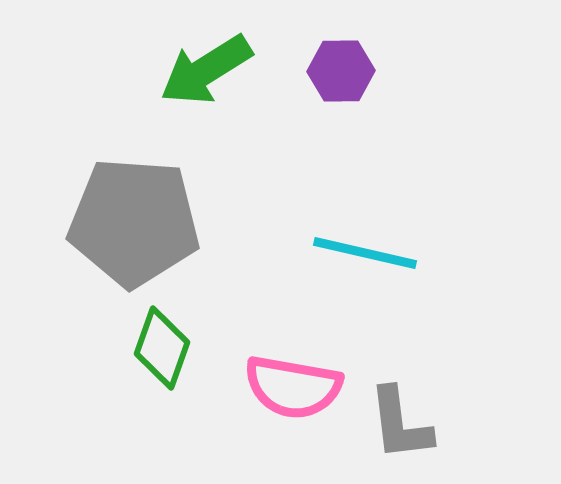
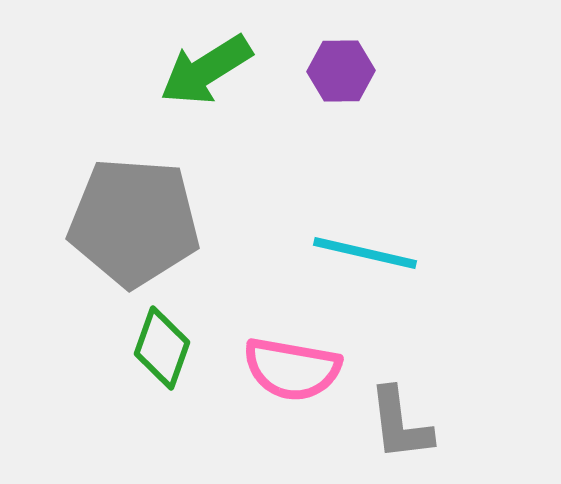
pink semicircle: moved 1 px left, 18 px up
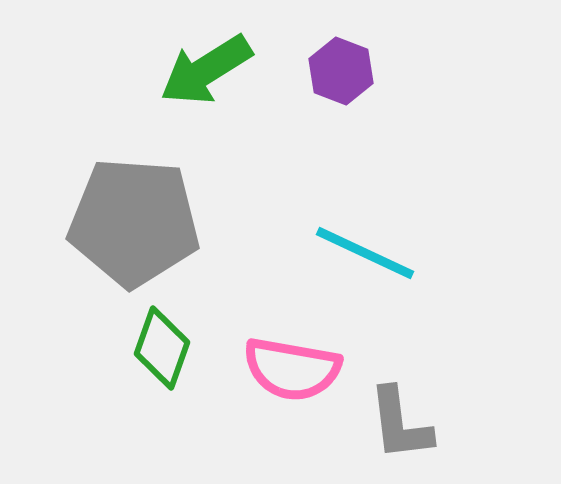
purple hexagon: rotated 22 degrees clockwise
cyan line: rotated 12 degrees clockwise
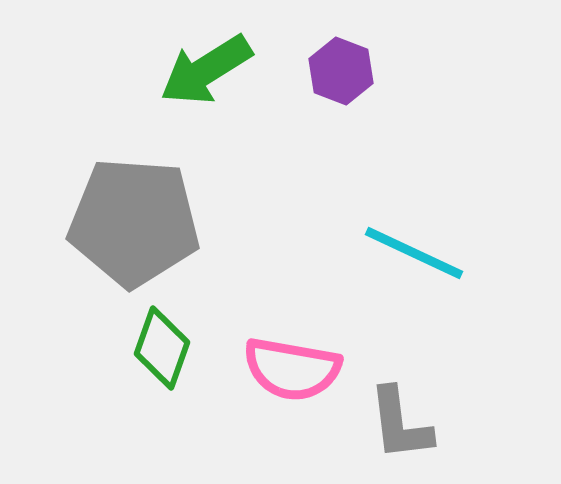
cyan line: moved 49 px right
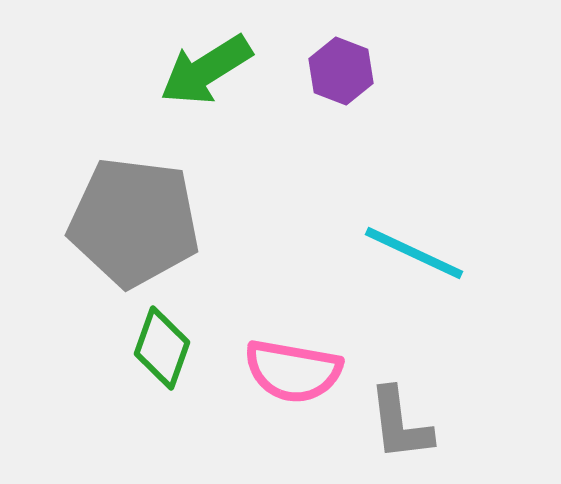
gray pentagon: rotated 3 degrees clockwise
pink semicircle: moved 1 px right, 2 px down
